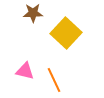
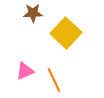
pink triangle: rotated 36 degrees counterclockwise
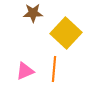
orange line: moved 11 px up; rotated 30 degrees clockwise
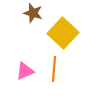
brown star: rotated 18 degrees clockwise
yellow square: moved 3 px left
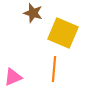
yellow square: rotated 20 degrees counterclockwise
pink triangle: moved 12 px left, 6 px down
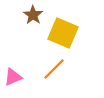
brown star: moved 2 px down; rotated 18 degrees clockwise
orange line: rotated 40 degrees clockwise
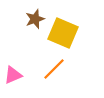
brown star: moved 2 px right, 4 px down; rotated 18 degrees clockwise
pink triangle: moved 2 px up
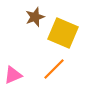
brown star: moved 2 px up
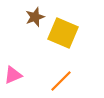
orange line: moved 7 px right, 12 px down
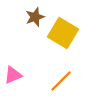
yellow square: rotated 8 degrees clockwise
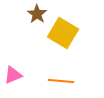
brown star: moved 2 px right, 3 px up; rotated 18 degrees counterclockwise
orange line: rotated 50 degrees clockwise
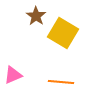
brown star: moved 1 px left, 2 px down
orange line: moved 1 px down
